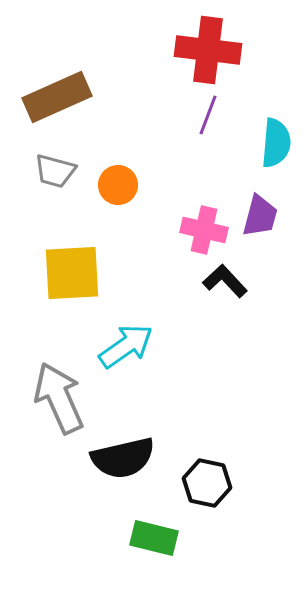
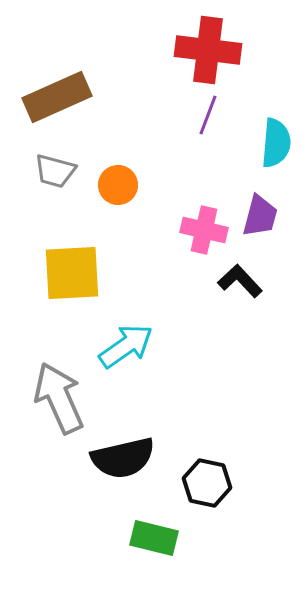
black L-shape: moved 15 px right
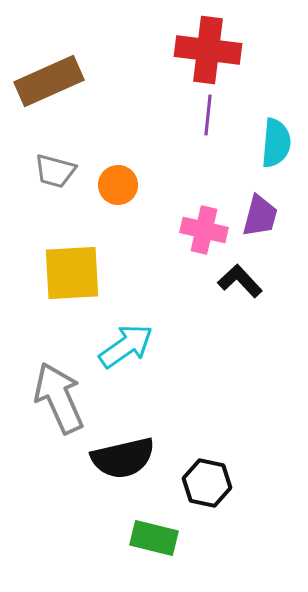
brown rectangle: moved 8 px left, 16 px up
purple line: rotated 15 degrees counterclockwise
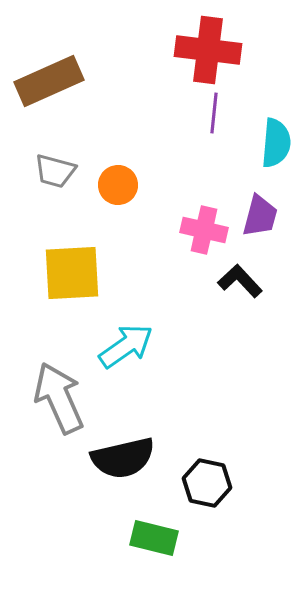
purple line: moved 6 px right, 2 px up
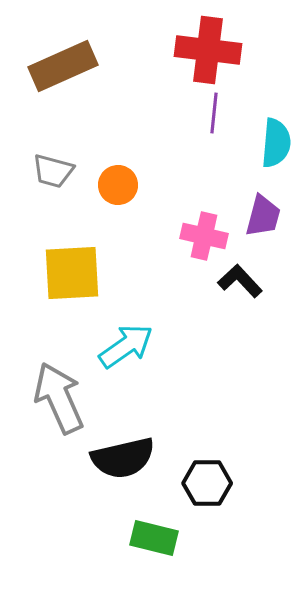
brown rectangle: moved 14 px right, 15 px up
gray trapezoid: moved 2 px left
purple trapezoid: moved 3 px right
pink cross: moved 6 px down
black hexagon: rotated 12 degrees counterclockwise
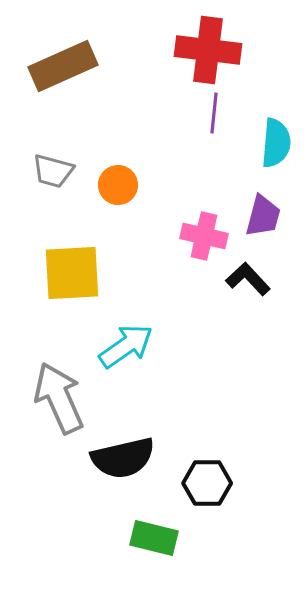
black L-shape: moved 8 px right, 2 px up
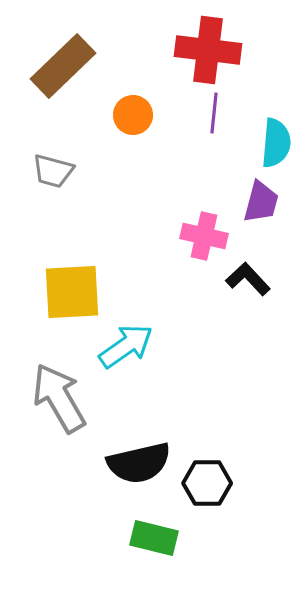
brown rectangle: rotated 20 degrees counterclockwise
orange circle: moved 15 px right, 70 px up
purple trapezoid: moved 2 px left, 14 px up
yellow square: moved 19 px down
gray arrow: rotated 6 degrees counterclockwise
black semicircle: moved 16 px right, 5 px down
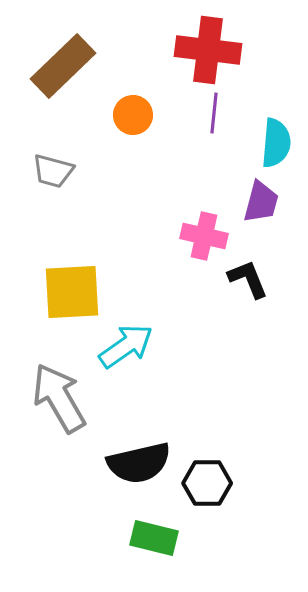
black L-shape: rotated 21 degrees clockwise
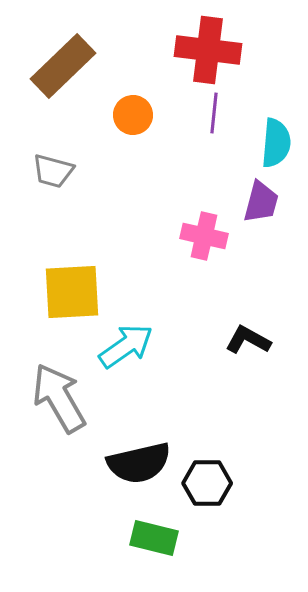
black L-shape: moved 61 px down; rotated 39 degrees counterclockwise
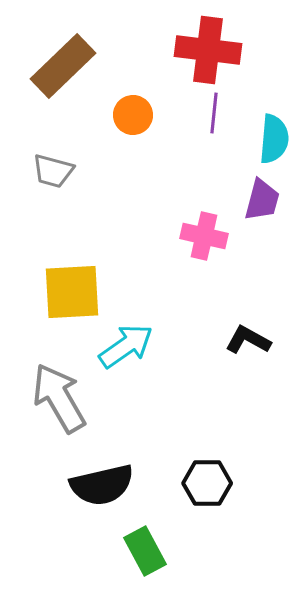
cyan semicircle: moved 2 px left, 4 px up
purple trapezoid: moved 1 px right, 2 px up
black semicircle: moved 37 px left, 22 px down
green rectangle: moved 9 px left, 13 px down; rotated 48 degrees clockwise
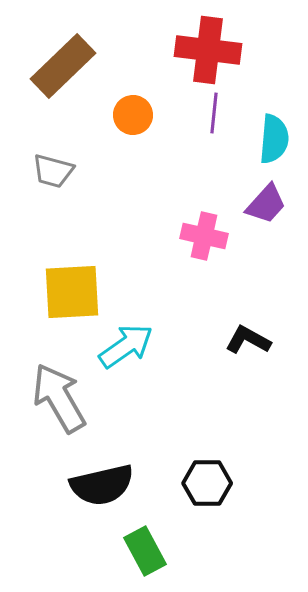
purple trapezoid: moved 4 px right, 4 px down; rotated 27 degrees clockwise
